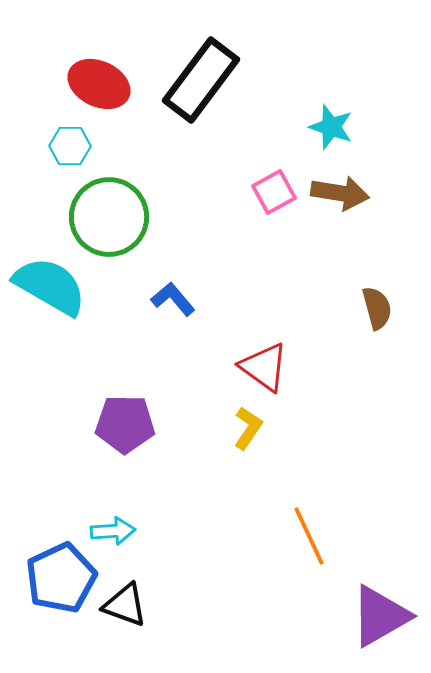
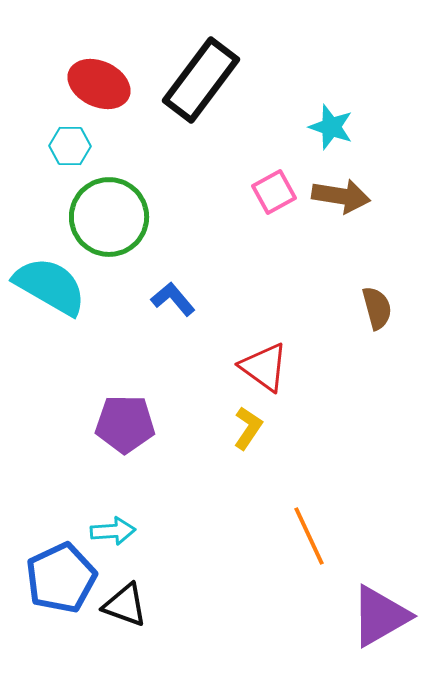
brown arrow: moved 1 px right, 3 px down
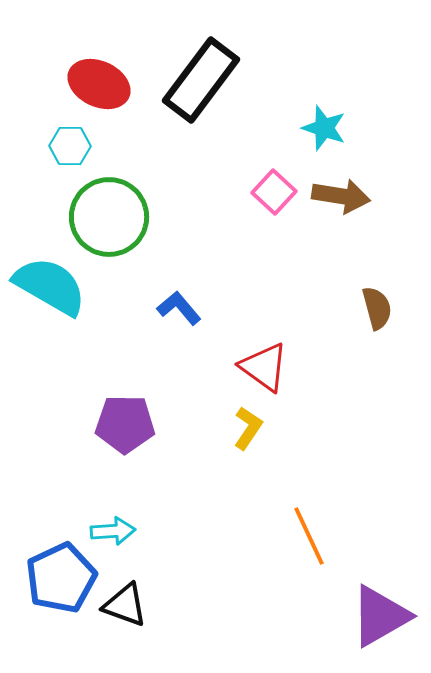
cyan star: moved 7 px left, 1 px down
pink square: rotated 18 degrees counterclockwise
blue L-shape: moved 6 px right, 9 px down
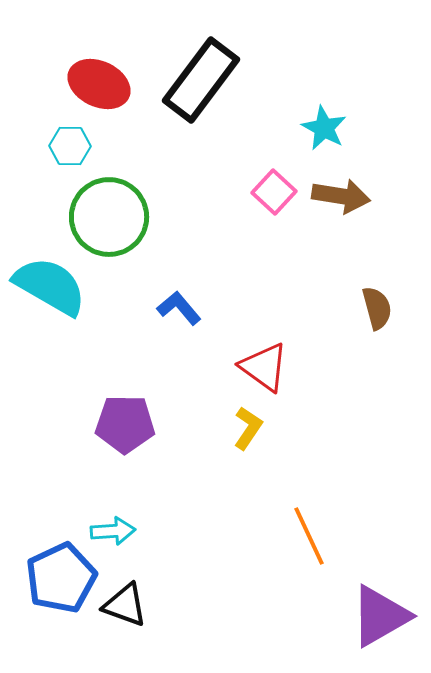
cyan star: rotated 9 degrees clockwise
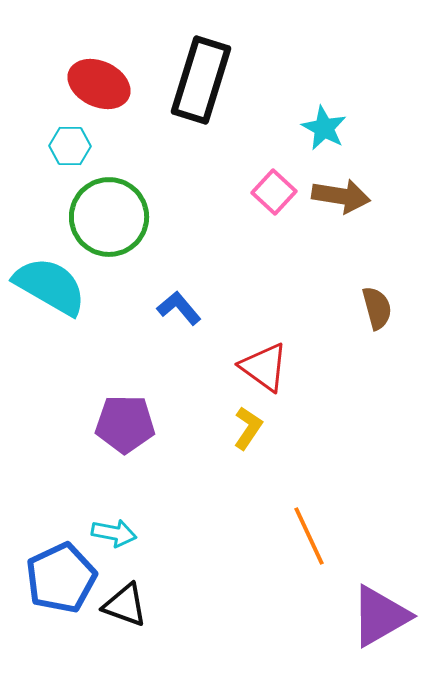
black rectangle: rotated 20 degrees counterclockwise
cyan arrow: moved 1 px right, 2 px down; rotated 15 degrees clockwise
